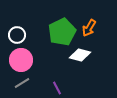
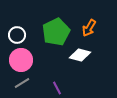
green pentagon: moved 6 px left
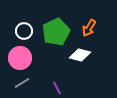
white circle: moved 7 px right, 4 px up
pink circle: moved 1 px left, 2 px up
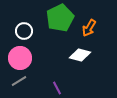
green pentagon: moved 4 px right, 14 px up
gray line: moved 3 px left, 2 px up
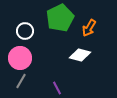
white circle: moved 1 px right
gray line: moved 2 px right; rotated 28 degrees counterclockwise
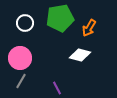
green pentagon: rotated 16 degrees clockwise
white circle: moved 8 px up
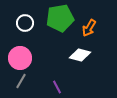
purple line: moved 1 px up
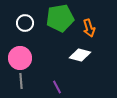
orange arrow: rotated 48 degrees counterclockwise
gray line: rotated 35 degrees counterclockwise
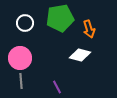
orange arrow: moved 1 px down
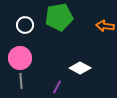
green pentagon: moved 1 px left, 1 px up
white circle: moved 2 px down
orange arrow: moved 16 px right, 3 px up; rotated 114 degrees clockwise
white diamond: moved 13 px down; rotated 15 degrees clockwise
purple line: rotated 56 degrees clockwise
